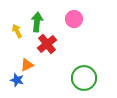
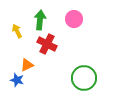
green arrow: moved 3 px right, 2 px up
red cross: rotated 24 degrees counterclockwise
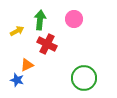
yellow arrow: rotated 88 degrees clockwise
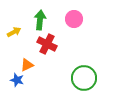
yellow arrow: moved 3 px left, 1 px down
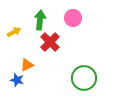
pink circle: moved 1 px left, 1 px up
red cross: moved 3 px right, 2 px up; rotated 18 degrees clockwise
